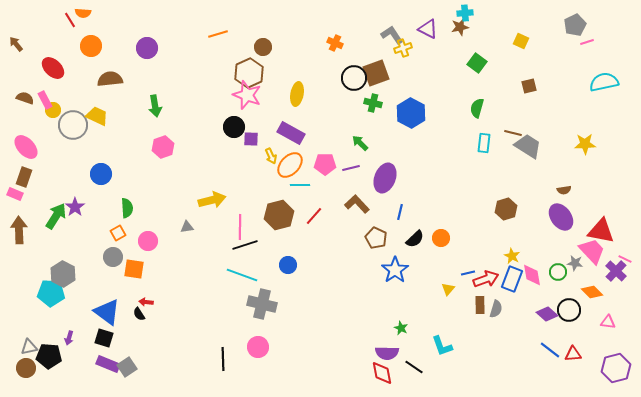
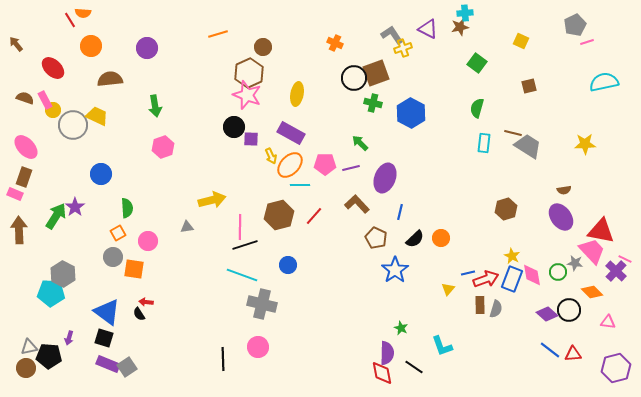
purple semicircle at (387, 353): rotated 90 degrees counterclockwise
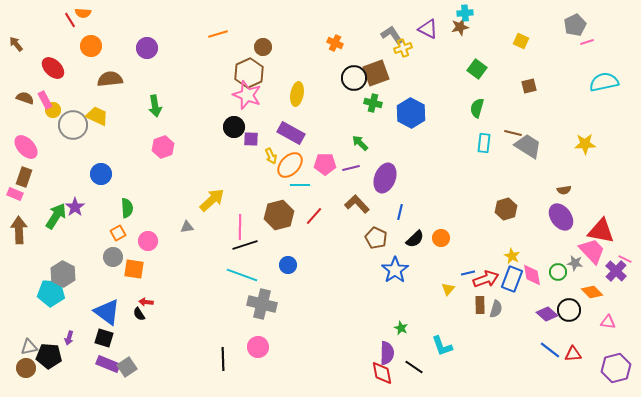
green square at (477, 63): moved 6 px down
yellow arrow at (212, 200): rotated 28 degrees counterclockwise
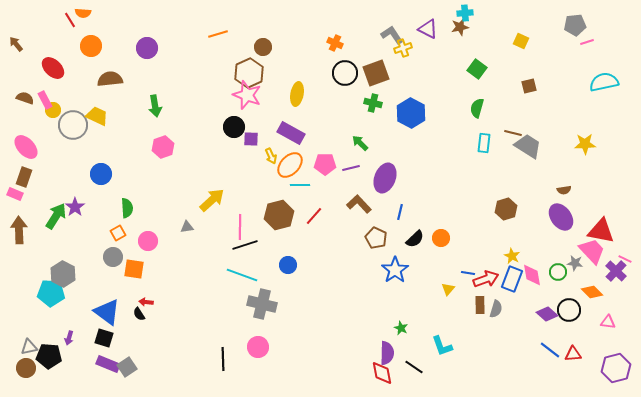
gray pentagon at (575, 25): rotated 20 degrees clockwise
black circle at (354, 78): moved 9 px left, 5 px up
brown L-shape at (357, 204): moved 2 px right
blue line at (468, 273): rotated 24 degrees clockwise
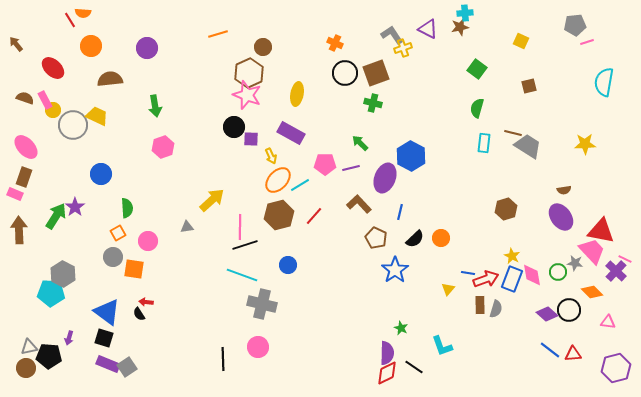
cyan semicircle at (604, 82): rotated 68 degrees counterclockwise
blue hexagon at (411, 113): moved 43 px down
orange ellipse at (290, 165): moved 12 px left, 15 px down
cyan line at (300, 185): rotated 30 degrees counterclockwise
red diamond at (382, 373): moved 5 px right; rotated 75 degrees clockwise
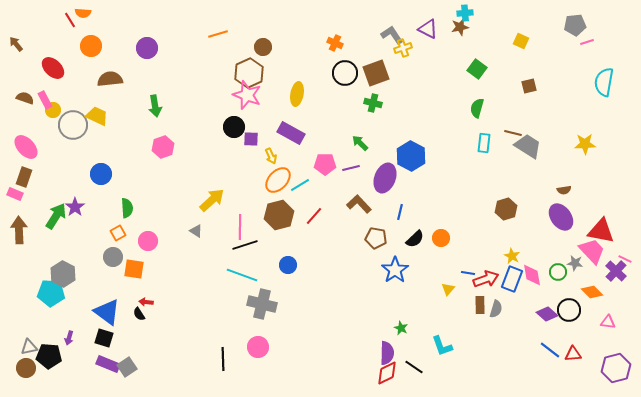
gray triangle at (187, 227): moved 9 px right, 4 px down; rotated 40 degrees clockwise
brown pentagon at (376, 238): rotated 15 degrees counterclockwise
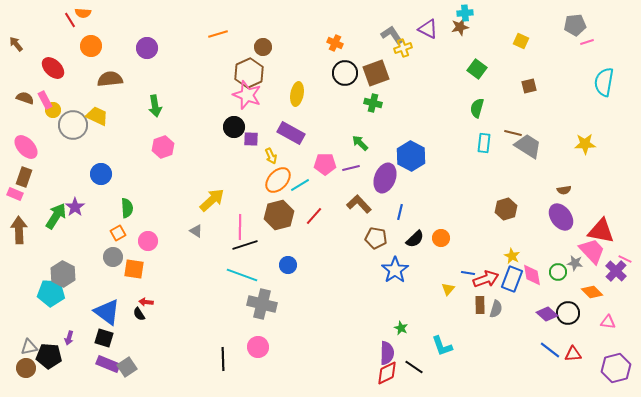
black circle at (569, 310): moved 1 px left, 3 px down
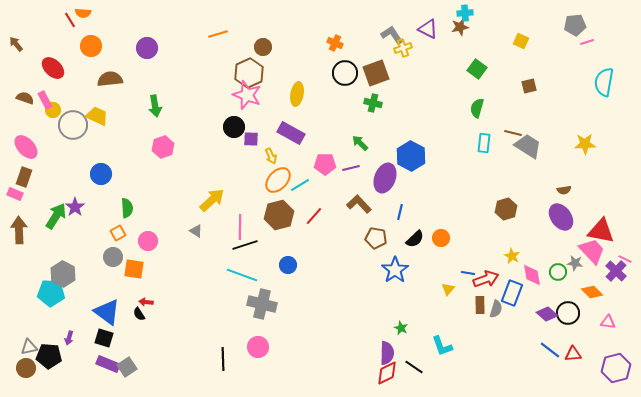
blue rectangle at (512, 279): moved 14 px down
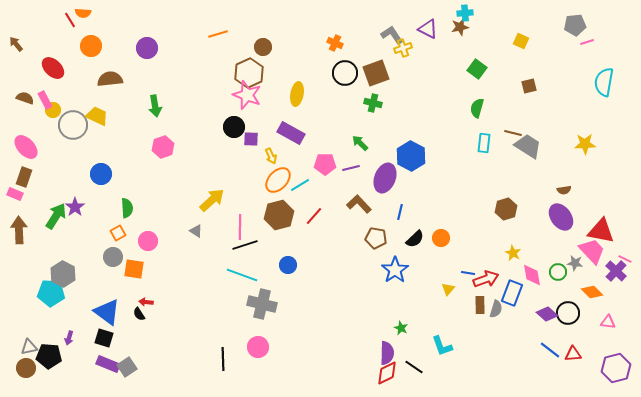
yellow star at (512, 256): moved 1 px right, 3 px up
